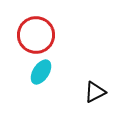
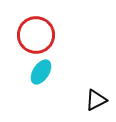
black triangle: moved 1 px right, 8 px down
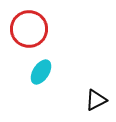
red circle: moved 7 px left, 6 px up
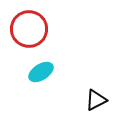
cyan ellipse: rotated 25 degrees clockwise
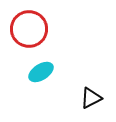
black triangle: moved 5 px left, 2 px up
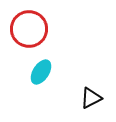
cyan ellipse: rotated 25 degrees counterclockwise
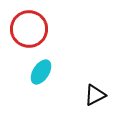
black triangle: moved 4 px right, 3 px up
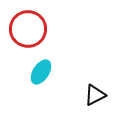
red circle: moved 1 px left
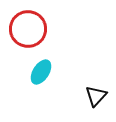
black triangle: moved 1 px right, 1 px down; rotated 20 degrees counterclockwise
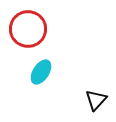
black triangle: moved 4 px down
